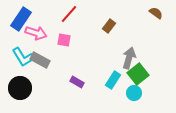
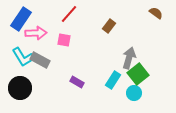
pink arrow: rotated 20 degrees counterclockwise
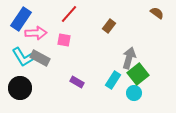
brown semicircle: moved 1 px right
gray rectangle: moved 2 px up
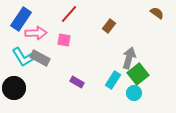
black circle: moved 6 px left
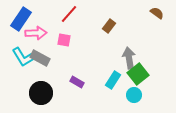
gray arrow: rotated 25 degrees counterclockwise
black circle: moved 27 px right, 5 px down
cyan circle: moved 2 px down
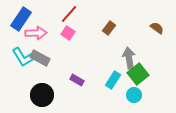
brown semicircle: moved 15 px down
brown rectangle: moved 2 px down
pink square: moved 4 px right, 7 px up; rotated 24 degrees clockwise
purple rectangle: moved 2 px up
black circle: moved 1 px right, 2 px down
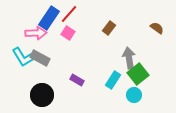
blue rectangle: moved 28 px right, 1 px up
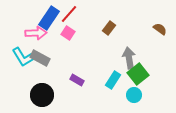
brown semicircle: moved 3 px right, 1 px down
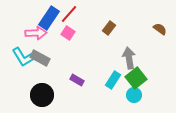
green square: moved 2 px left, 4 px down
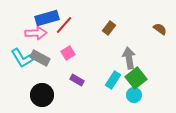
red line: moved 5 px left, 11 px down
blue rectangle: moved 2 px left; rotated 40 degrees clockwise
pink square: moved 20 px down; rotated 24 degrees clockwise
cyan L-shape: moved 1 px left, 1 px down
